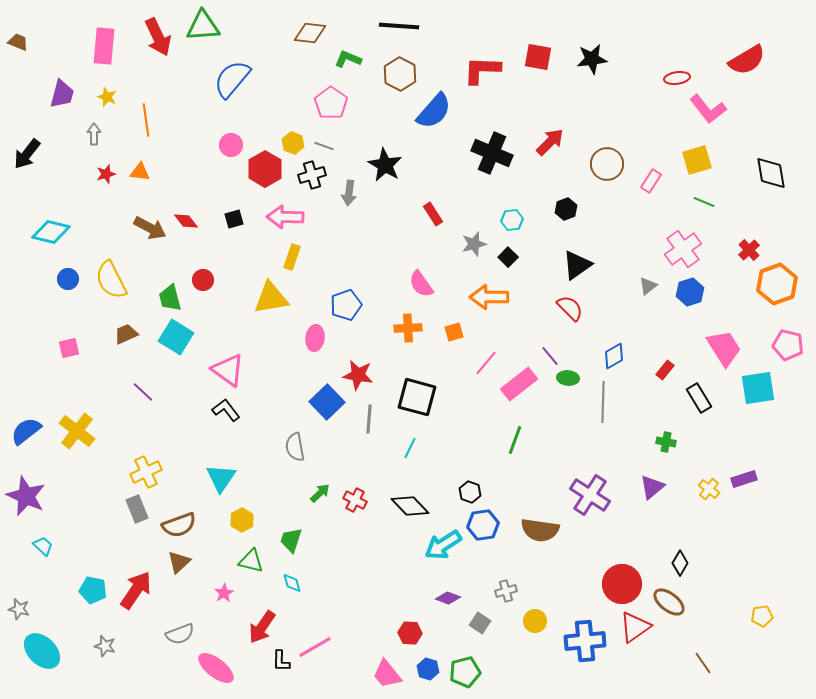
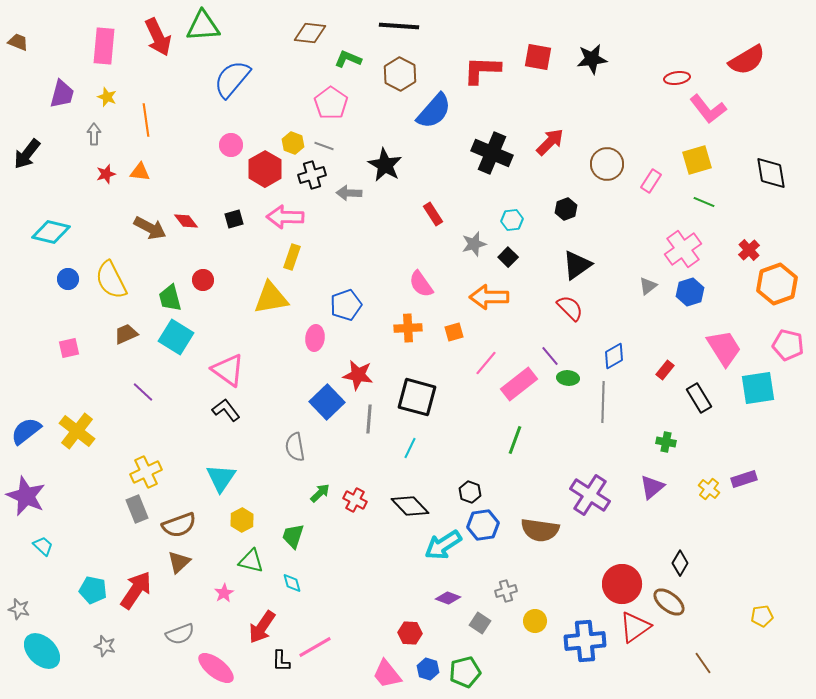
gray arrow at (349, 193): rotated 85 degrees clockwise
green trapezoid at (291, 540): moved 2 px right, 4 px up
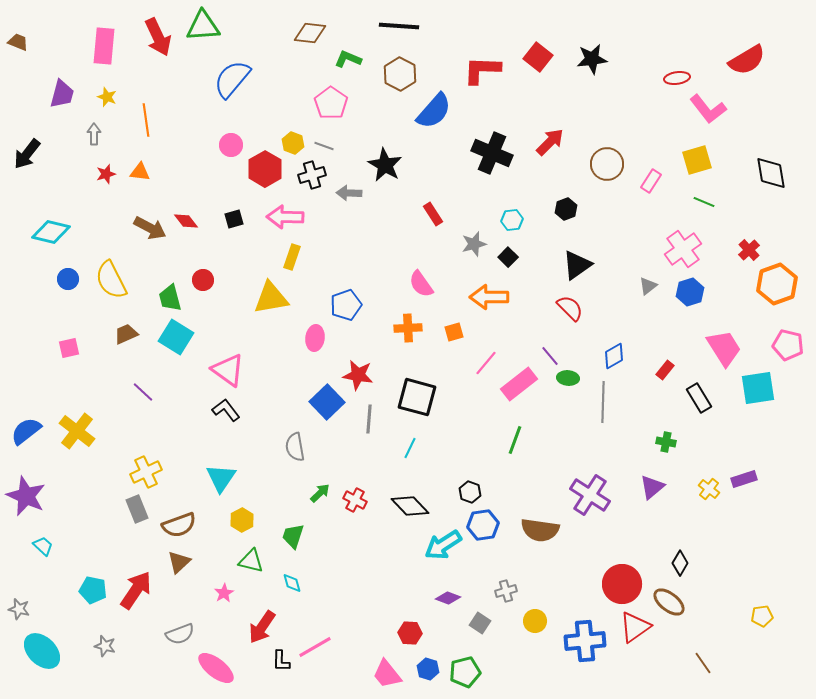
red square at (538, 57): rotated 28 degrees clockwise
